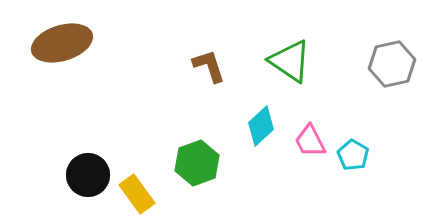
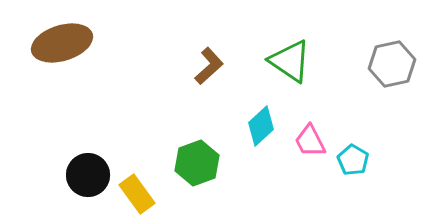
brown L-shape: rotated 66 degrees clockwise
cyan pentagon: moved 5 px down
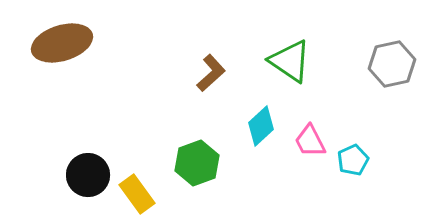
brown L-shape: moved 2 px right, 7 px down
cyan pentagon: rotated 16 degrees clockwise
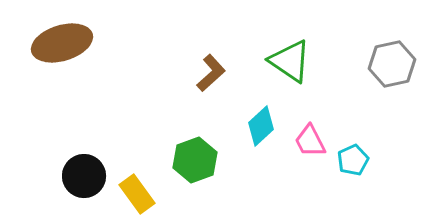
green hexagon: moved 2 px left, 3 px up
black circle: moved 4 px left, 1 px down
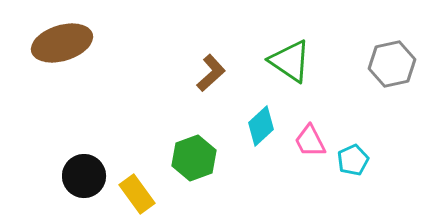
green hexagon: moved 1 px left, 2 px up
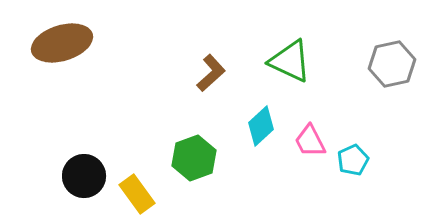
green triangle: rotated 9 degrees counterclockwise
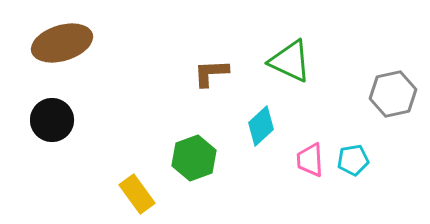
gray hexagon: moved 1 px right, 30 px down
brown L-shape: rotated 141 degrees counterclockwise
pink trapezoid: moved 19 px down; rotated 24 degrees clockwise
cyan pentagon: rotated 16 degrees clockwise
black circle: moved 32 px left, 56 px up
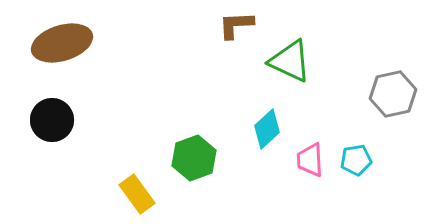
brown L-shape: moved 25 px right, 48 px up
cyan diamond: moved 6 px right, 3 px down
cyan pentagon: moved 3 px right
